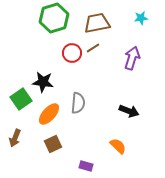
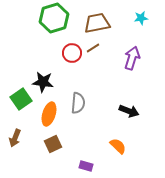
orange ellipse: rotated 25 degrees counterclockwise
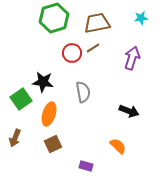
gray semicircle: moved 5 px right, 11 px up; rotated 15 degrees counterclockwise
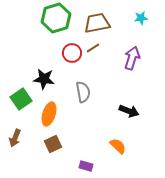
green hexagon: moved 2 px right
black star: moved 1 px right, 3 px up
